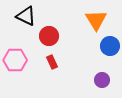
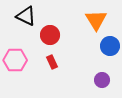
red circle: moved 1 px right, 1 px up
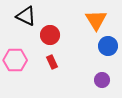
blue circle: moved 2 px left
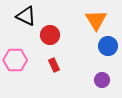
red rectangle: moved 2 px right, 3 px down
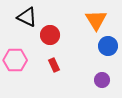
black triangle: moved 1 px right, 1 px down
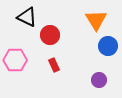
purple circle: moved 3 px left
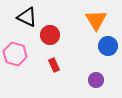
pink hexagon: moved 6 px up; rotated 15 degrees clockwise
purple circle: moved 3 px left
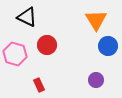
red circle: moved 3 px left, 10 px down
red rectangle: moved 15 px left, 20 px down
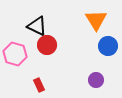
black triangle: moved 10 px right, 9 px down
